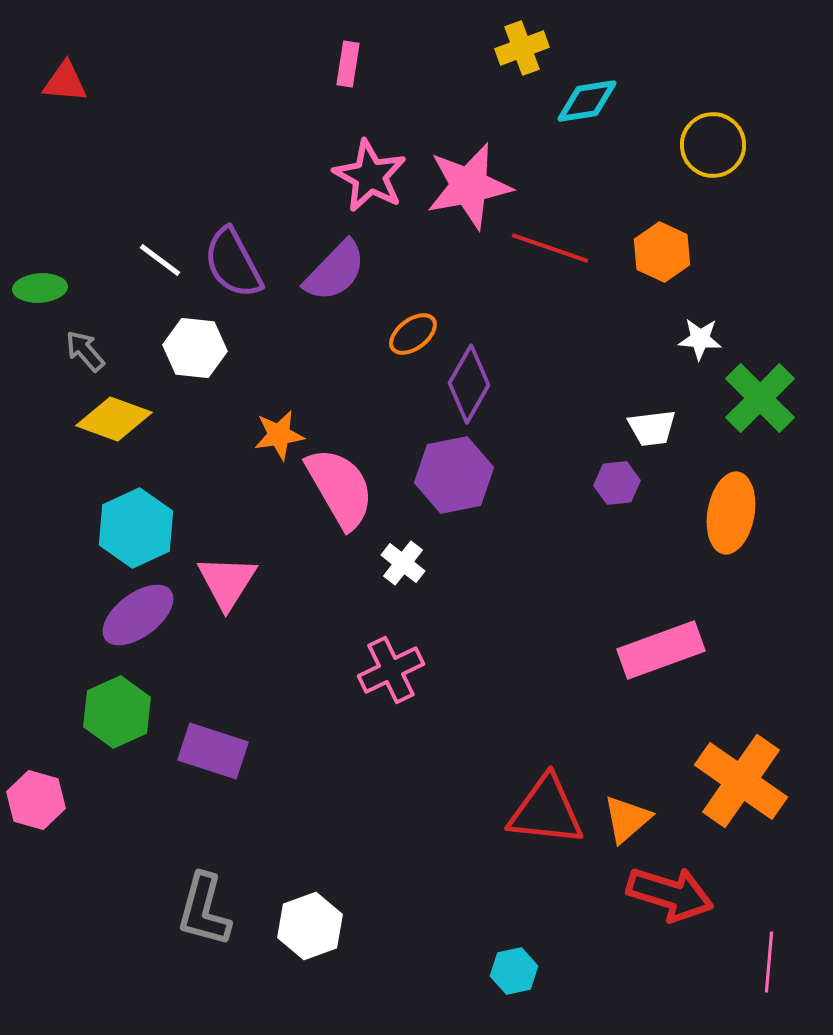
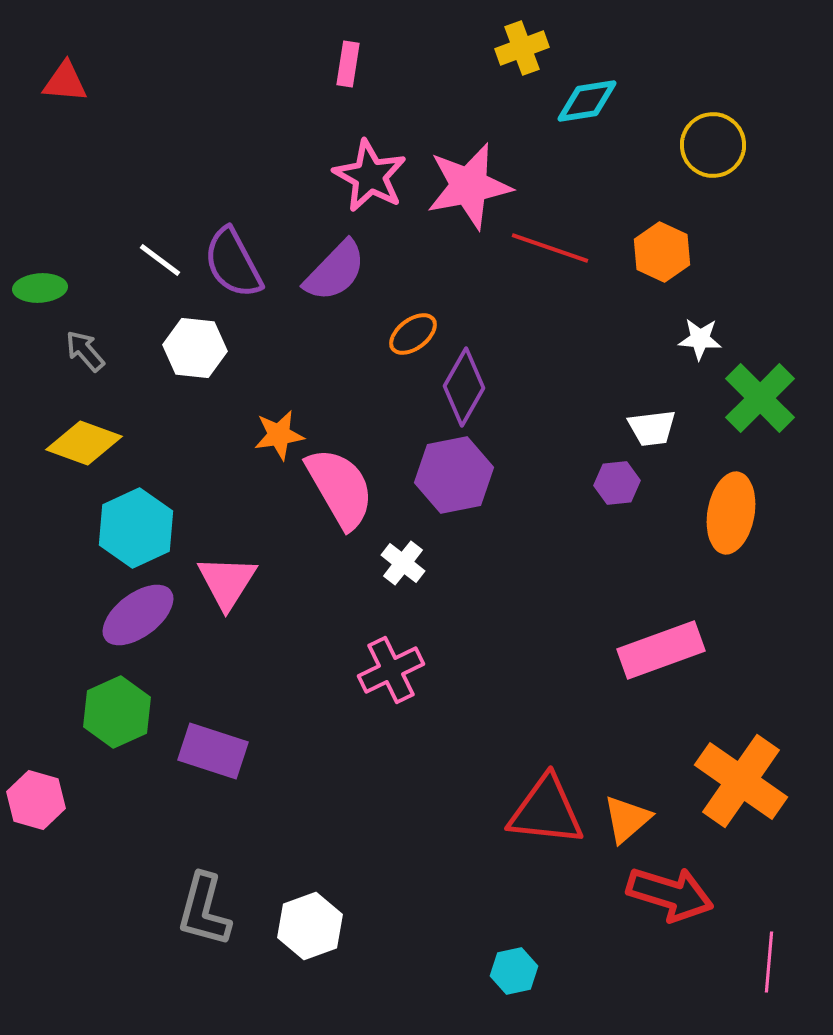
purple diamond at (469, 384): moved 5 px left, 3 px down
yellow diamond at (114, 419): moved 30 px left, 24 px down
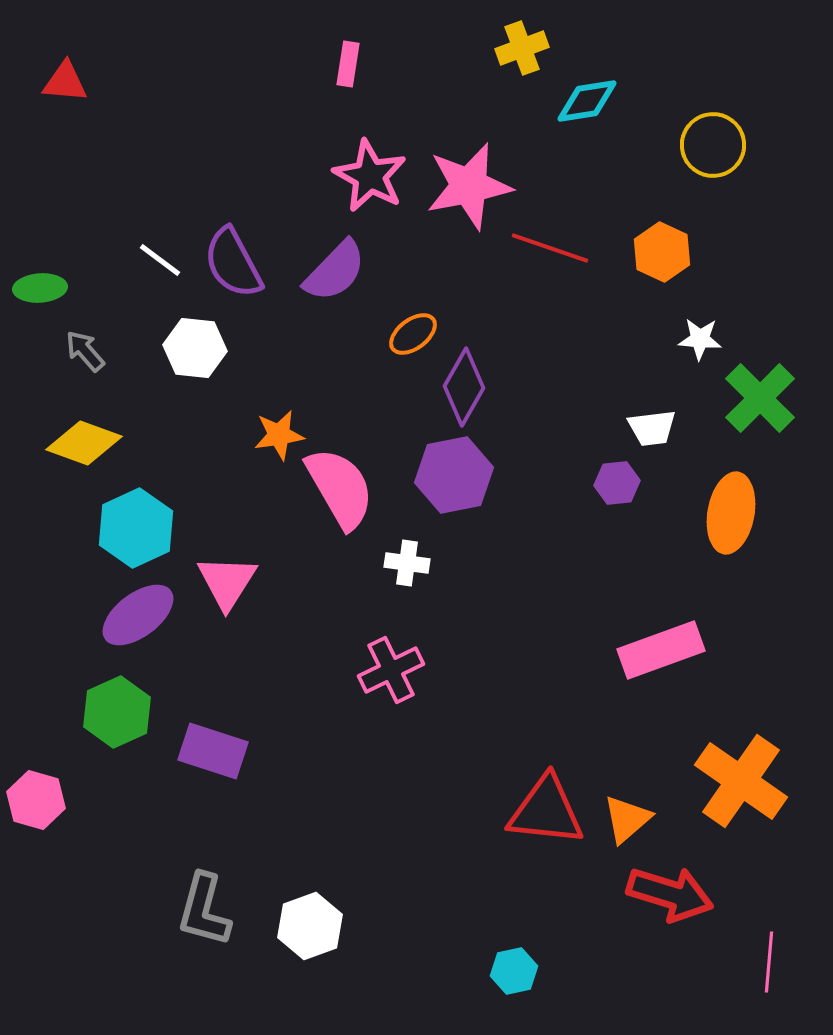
white cross at (403, 563): moved 4 px right; rotated 30 degrees counterclockwise
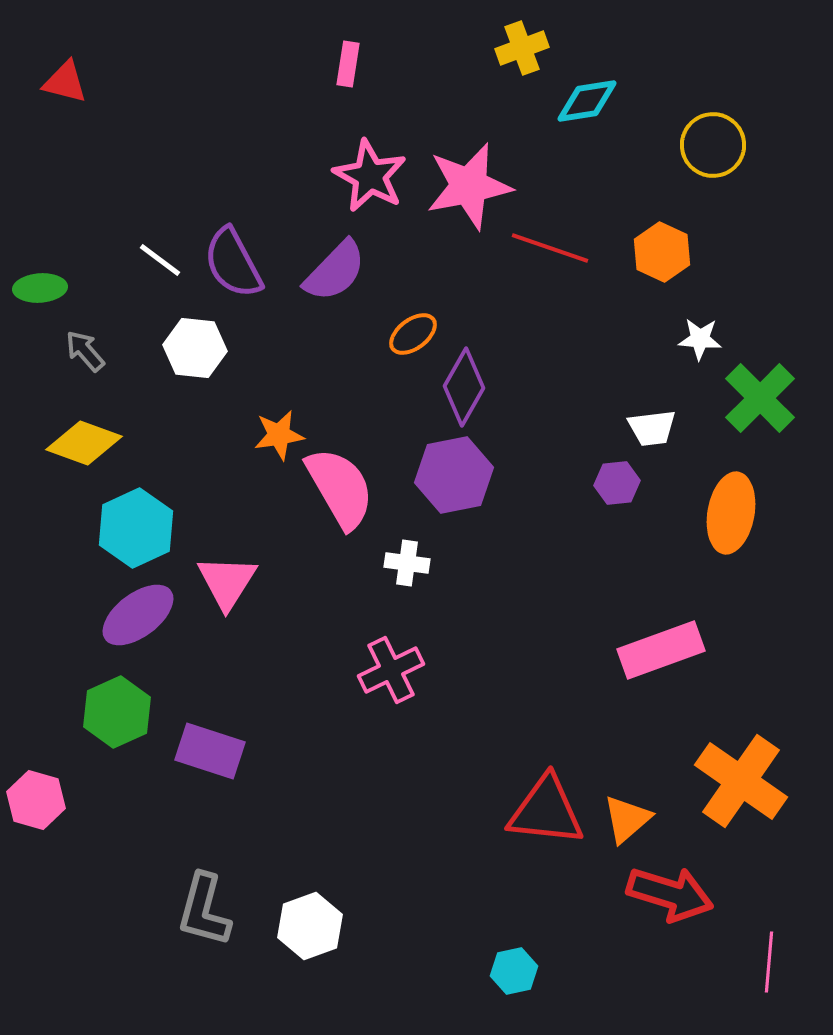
red triangle at (65, 82): rotated 9 degrees clockwise
purple rectangle at (213, 751): moved 3 px left
